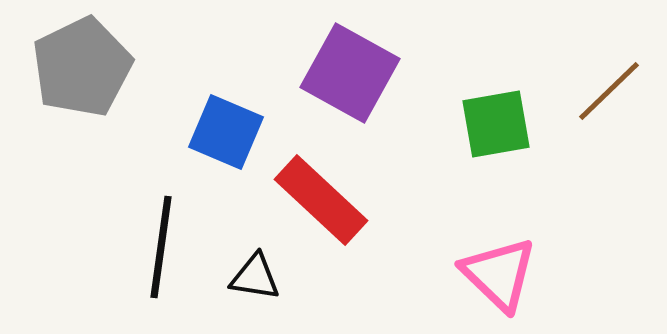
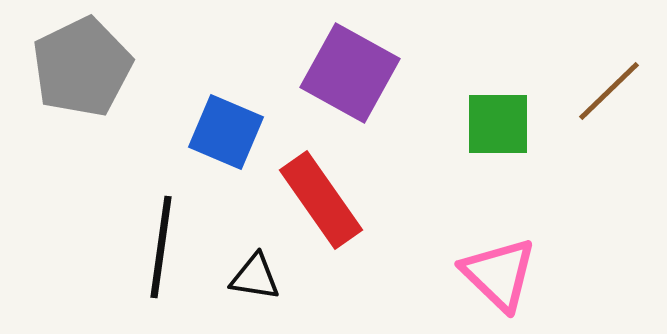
green square: moved 2 px right; rotated 10 degrees clockwise
red rectangle: rotated 12 degrees clockwise
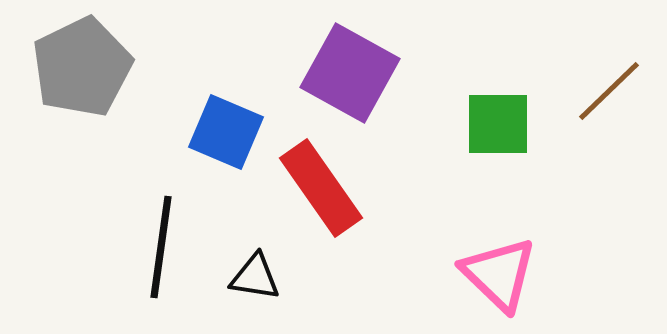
red rectangle: moved 12 px up
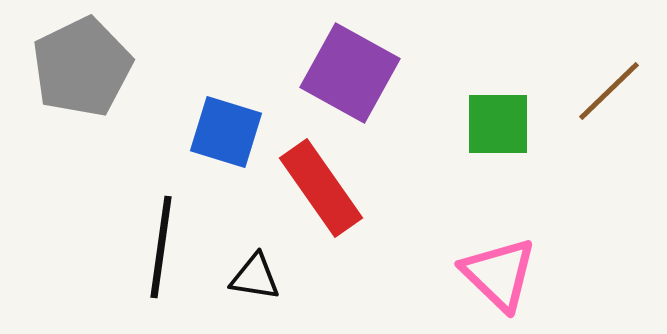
blue square: rotated 6 degrees counterclockwise
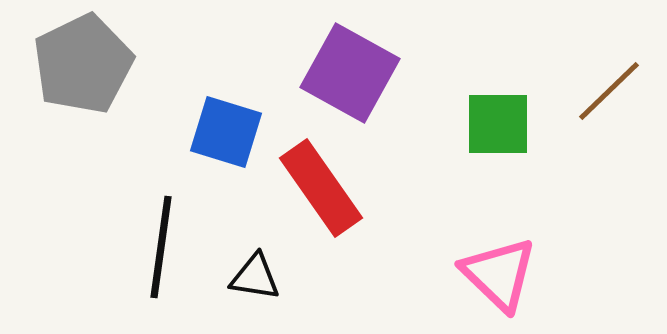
gray pentagon: moved 1 px right, 3 px up
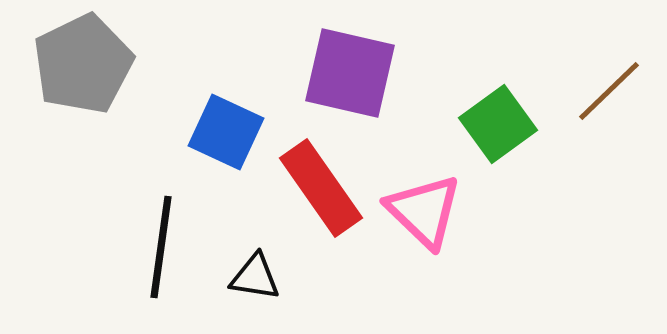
purple square: rotated 16 degrees counterclockwise
green square: rotated 36 degrees counterclockwise
blue square: rotated 8 degrees clockwise
pink triangle: moved 75 px left, 63 px up
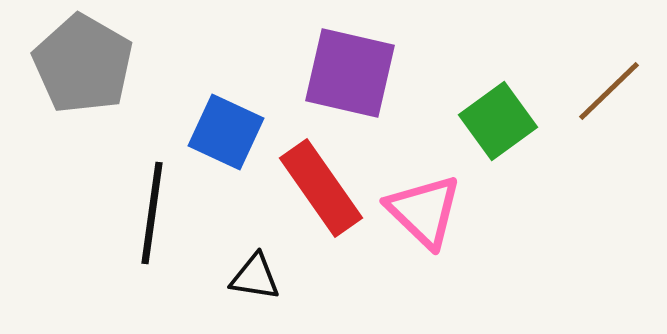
gray pentagon: rotated 16 degrees counterclockwise
green square: moved 3 px up
black line: moved 9 px left, 34 px up
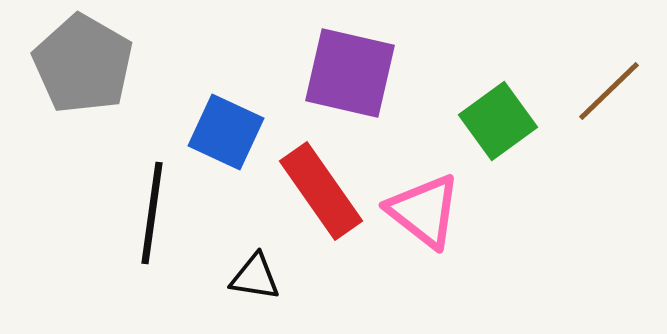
red rectangle: moved 3 px down
pink triangle: rotated 6 degrees counterclockwise
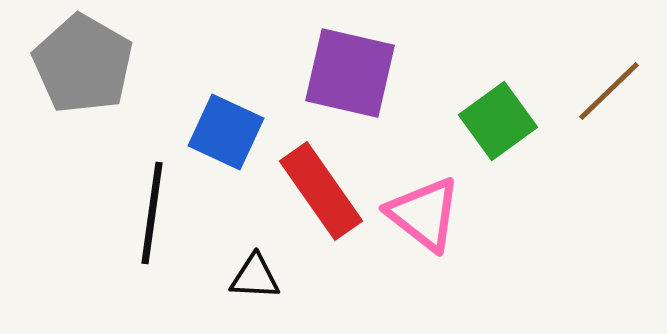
pink triangle: moved 3 px down
black triangle: rotated 6 degrees counterclockwise
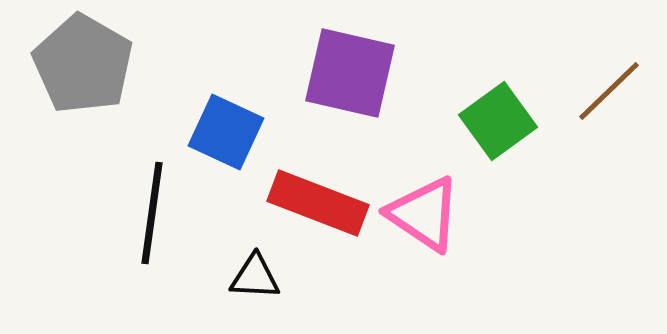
red rectangle: moved 3 px left, 12 px down; rotated 34 degrees counterclockwise
pink triangle: rotated 4 degrees counterclockwise
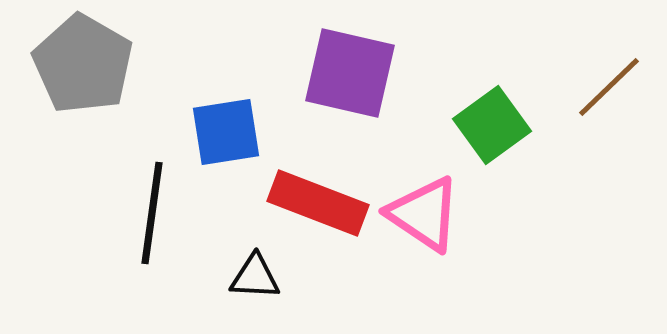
brown line: moved 4 px up
green square: moved 6 px left, 4 px down
blue square: rotated 34 degrees counterclockwise
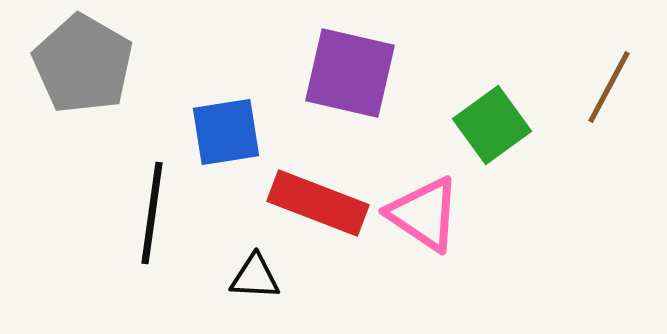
brown line: rotated 18 degrees counterclockwise
